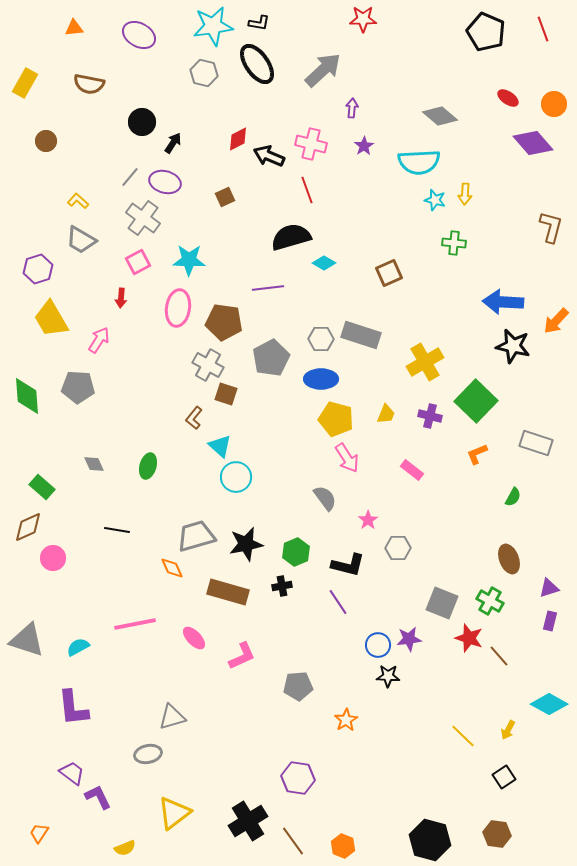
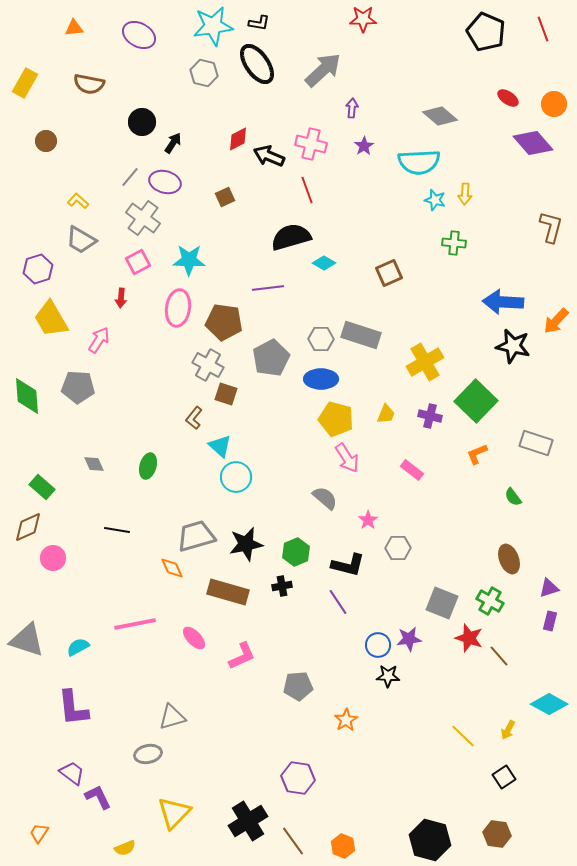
green semicircle at (513, 497): rotated 114 degrees clockwise
gray semicircle at (325, 498): rotated 12 degrees counterclockwise
yellow triangle at (174, 813): rotated 9 degrees counterclockwise
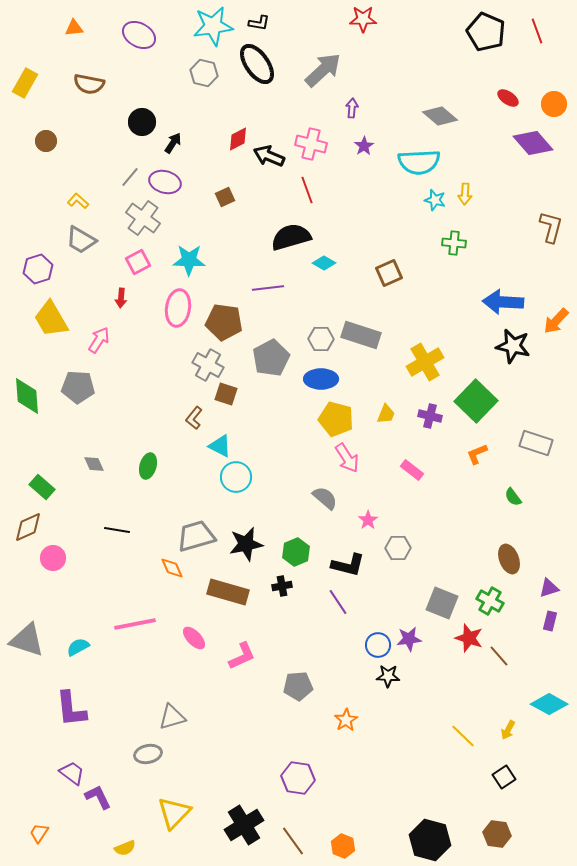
red line at (543, 29): moved 6 px left, 2 px down
cyan triangle at (220, 446): rotated 15 degrees counterclockwise
purple L-shape at (73, 708): moved 2 px left, 1 px down
black cross at (248, 821): moved 4 px left, 4 px down
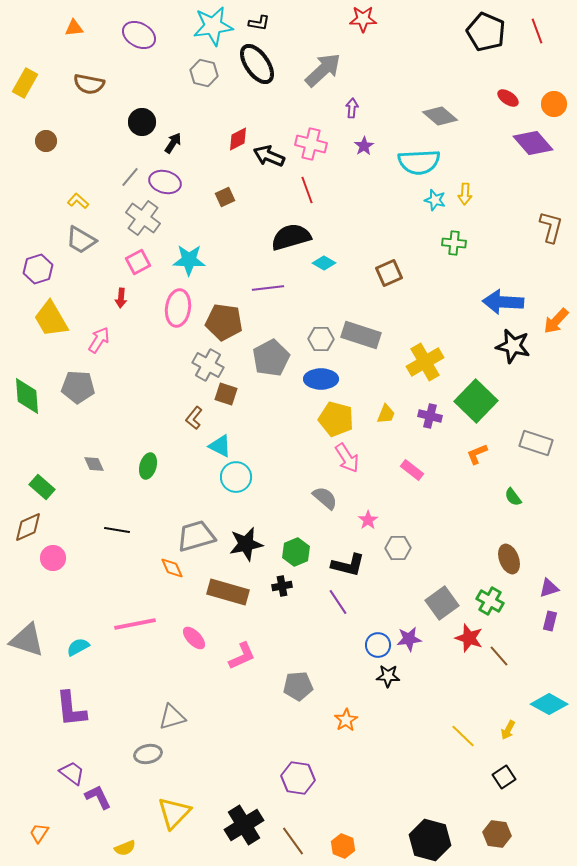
gray square at (442, 603): rotated 32 degrees clockwise
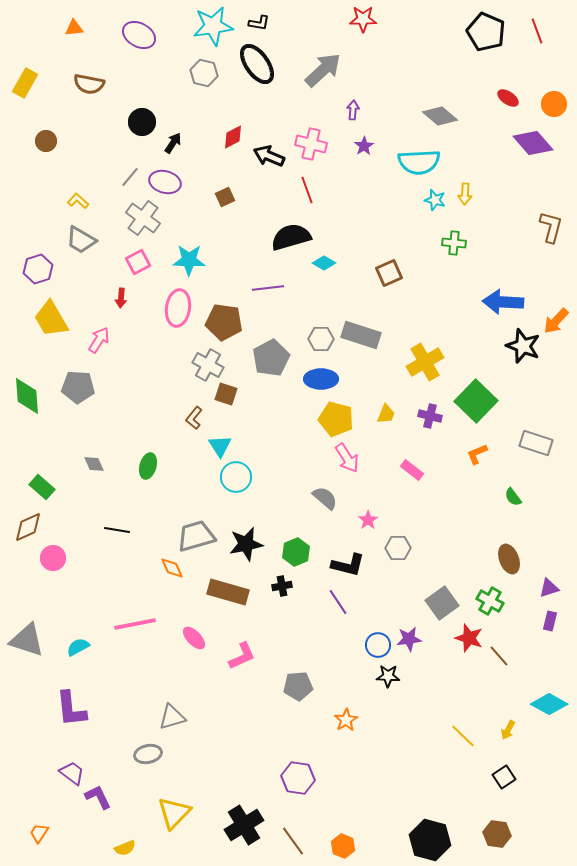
purple arrow at (352, 108): moved 1 px right, 2 px down
red diamond at (238, 139): moved 5 px left, 2 px up
black star at (513, 346): moved 10 px right; rotated 8 degrees clockwise
cyan triangle at (220, 446): rotated 30 degrees clockwise
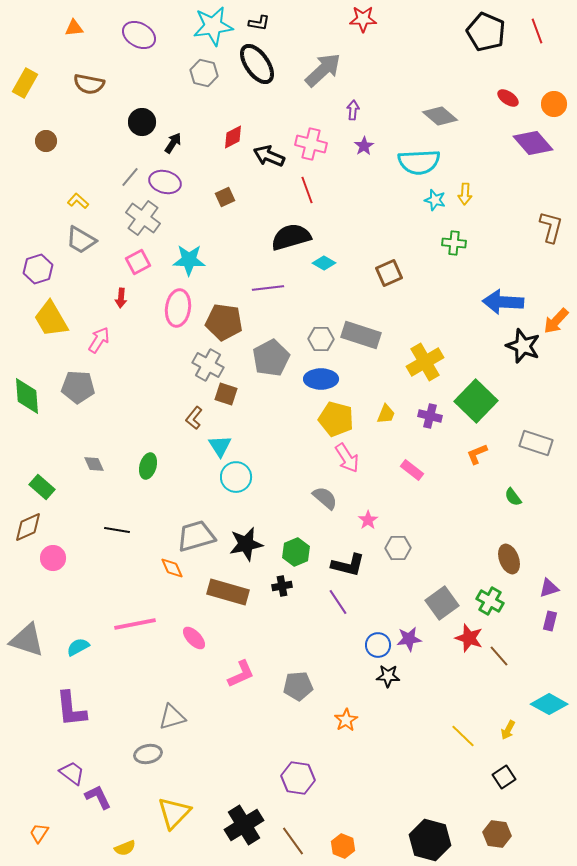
pink L-shape at (242, 656): moved 1 px left, 18 px down
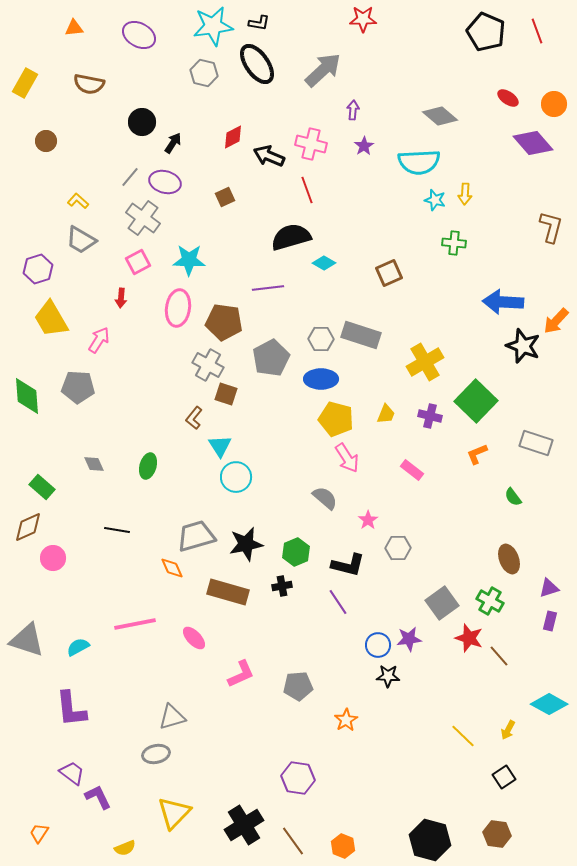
gray ellipse at (148, 754): moved 8 px right
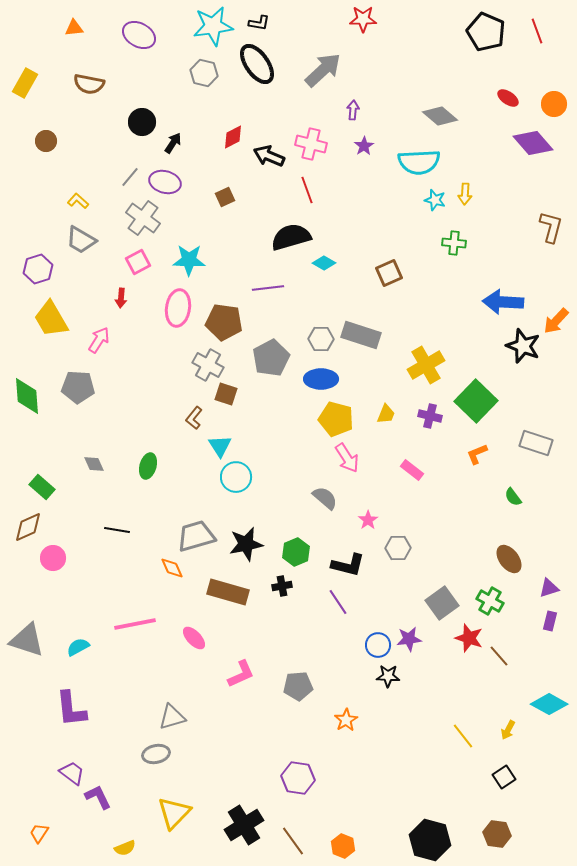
yellow cross at (425, 362): moved 1 px right, 3 px down
brown ellipse at (509, 559): rotated 16 degrees counterclockwise
yellow line at (463, 736): rotated 8 degrees clockwise
